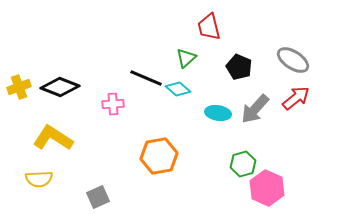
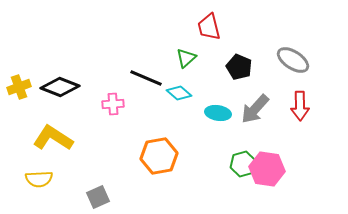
cyan diamond: moved 1 px right, 4 px down
red arrow: moved 4 px right, 8 px down; rotated 128 degrees clockwise
pink hexagon: moved 19 px up; rotated 16 degrees counterclockwise
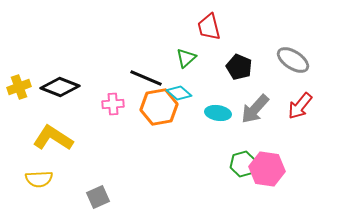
red arrow: rotated 40 degrees clockwise
orange hexagon: moved 49 px up
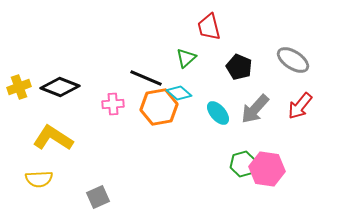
cyan ellipse: rotated 40 degrees clockwise
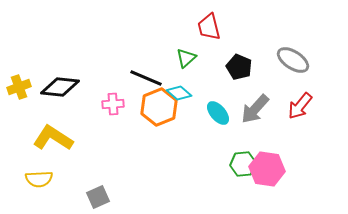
black diamond: rotated 15 degrees counterclockwise
orange hexagon: rotated 12 degrees counterclockwise
green hexagon: rotated 10 degrees clockwise
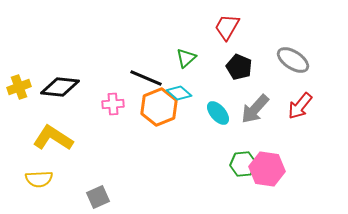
red trapezoid: moved 18 px right; rotated 44 degrees clockwise
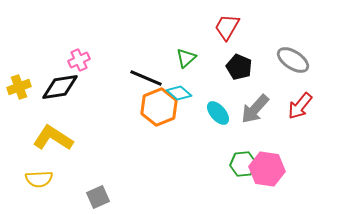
black diamond: rotated 15 degrees counterclockwise
pink cross: moved 34 px left, 44 px up; rotated 20 degrees counterclockwise
